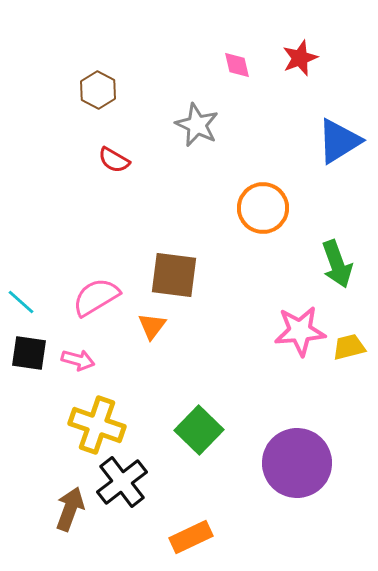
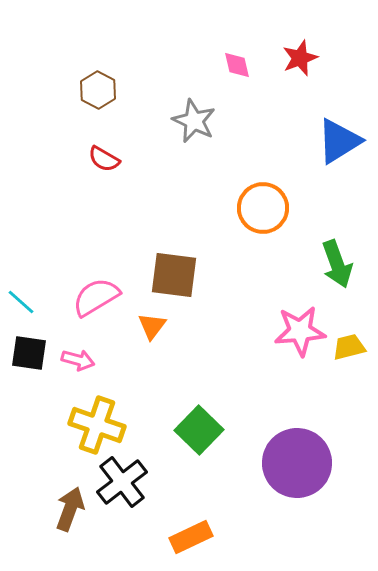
gray star: moved 3 px left, 4 px up
red semicircle: moved 10 px left, 1 px up
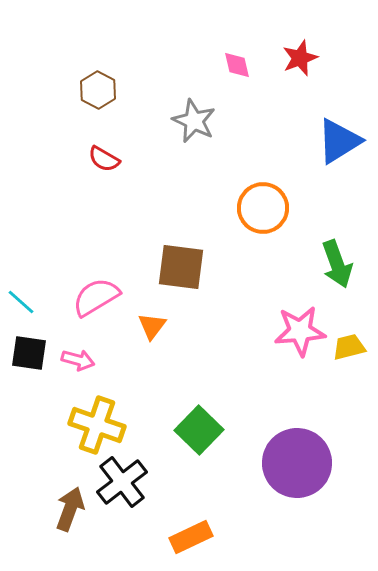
brown square: moved 7 px right, 8 px up
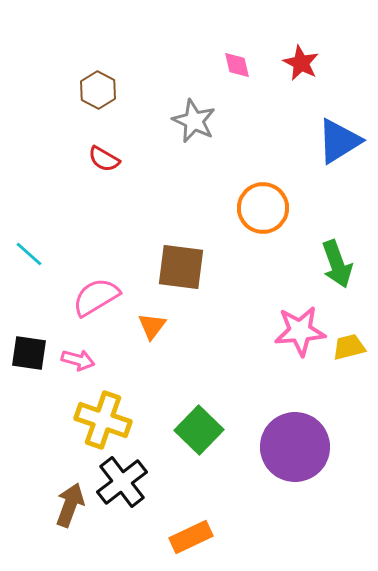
red star: moved 1 px right, 5 px down; rotated 24 degrees counterclockwise
cyan line: moved 8 px right, 48 px up
yellow cross: moved 6 px right, 5 px up
purple circle: moved 2 px left, 16 px up
brown arrow: moved 4 px up
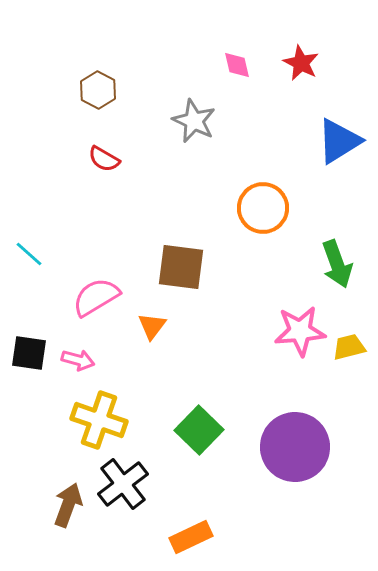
yellow cross: moved 4 px left
black cross: moved 1 px right, 2 px down
brown arrow: moved 2 px left
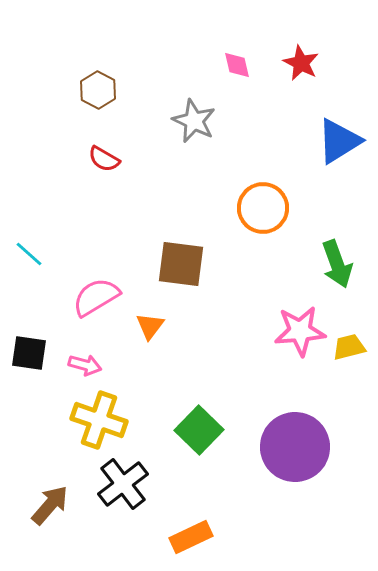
brown square: moved 3 px up
orange triangle: moved 2 px left
pink arrow: moved 7 px right, 5 px down
brown arrow: moved 18 px left; rotated 21 degrees clockwise
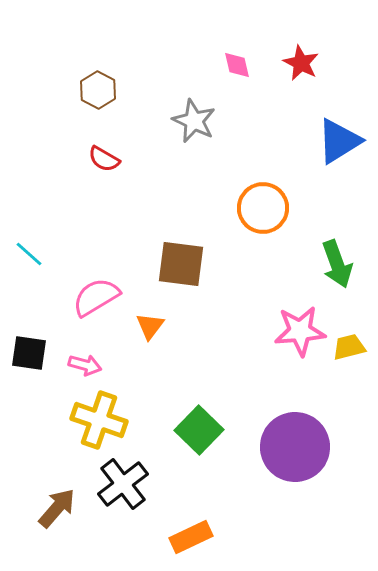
brown arrow: moved 7 px right, 3 px down
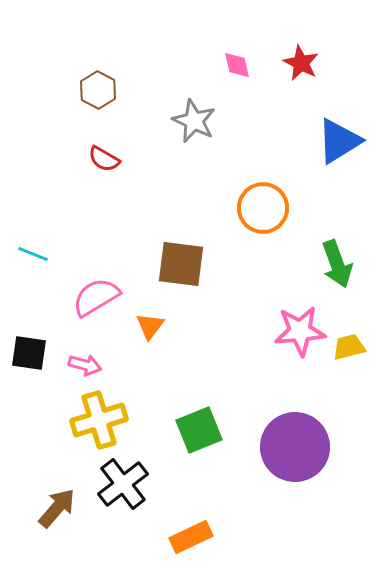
cyan line: moved 4 px right; rotated 20 degrees counterclockwise
yellow cross: rotated 36 degrees counterclockwise
green square: rotated 24 degrees clockwise
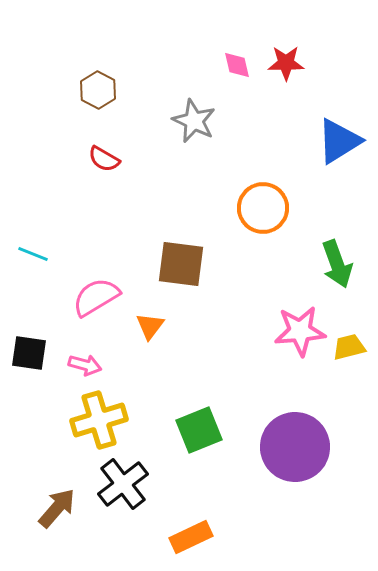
red star: moved 15 px left; rotated 27 degrees counterclockwise
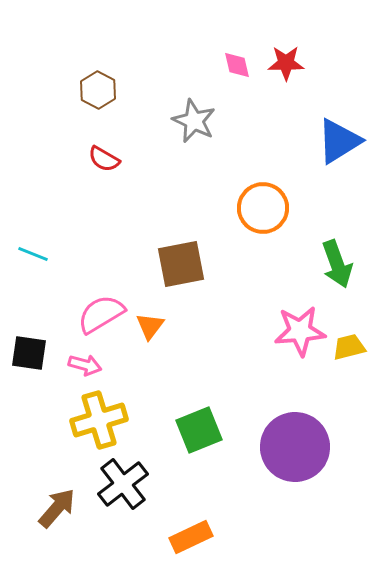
brown square: rotated 18 degrees counterclockwise
pink semicircle: moved 5 px right, 17 px down
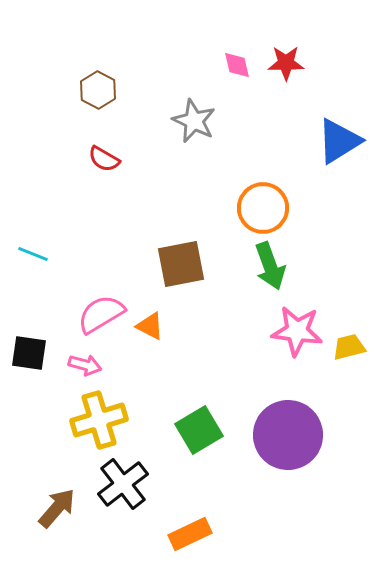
green arrow: moved 67 px left, 2 px down
orange triangle: rotated 40 degrees counterclockwise
pink star: moved 3 px left; rotated 12 degrees clockwise
green square: rotated 9 degrees counterclockwise
purple circle: moved 7 px left, 12 px up
orange rectangle: moved 1 px left, 3 px up
